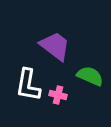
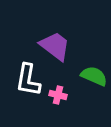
green semicircle: moved 4 px right
white L-shape: moved 5 px up
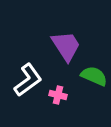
purple trapezoid: moved 11 px right; rotated 20 degrees clockwise
white L-shape: rotated 136 degrees counterclockwise
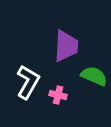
purple trapezoid: rotated 36 degrees clockwise
white L-shape: moved 2 px down; rotated 24 degrees counterclockwise
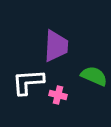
purple trapezoid: moved 10 px left
white L-shape: rotated 124 degrees counterclockwise
